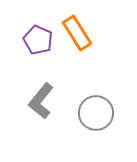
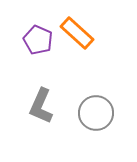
orange rectangle: rotated 16 degrees counterclockwise
gray L-shape: moved 5 px down; rotated 15 degrees counterclockwise
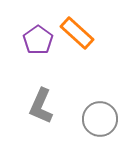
purple pentagon: rotated 12 degrees clockwise
gray circle: moved 4 px right, 6 px down
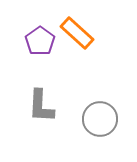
purple pentagon: moved 2 px right, 1 px down
gray L-shape: rotated 21 degrees counterclockwise
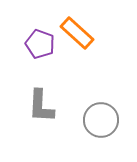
purple pentagon: moved 3 px down; rotated 16 degrees counterclockwise
gray circle: moved 1 px right, 1 px down
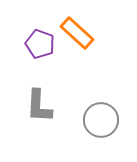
gray L-shape: moved 2 px left
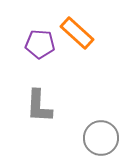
purple pentagon: rotated 16 degrees counterclockwise
gray circle: moved 18 px down
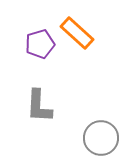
purple pentagon: rotated 20 degrees counterclockwise
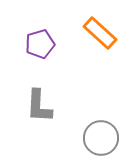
orange rectangle: moved 23 px right
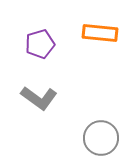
orange rectangle: rotated 36 degrees counterclockwise
gray L-shape: moved 8 px up; rotated 57 degrees counterclockwise
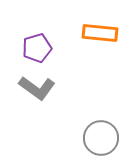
purple pentagon: moved 3 px left, 4 px down
gray L-shape: moved 2 px left, 10 px up
